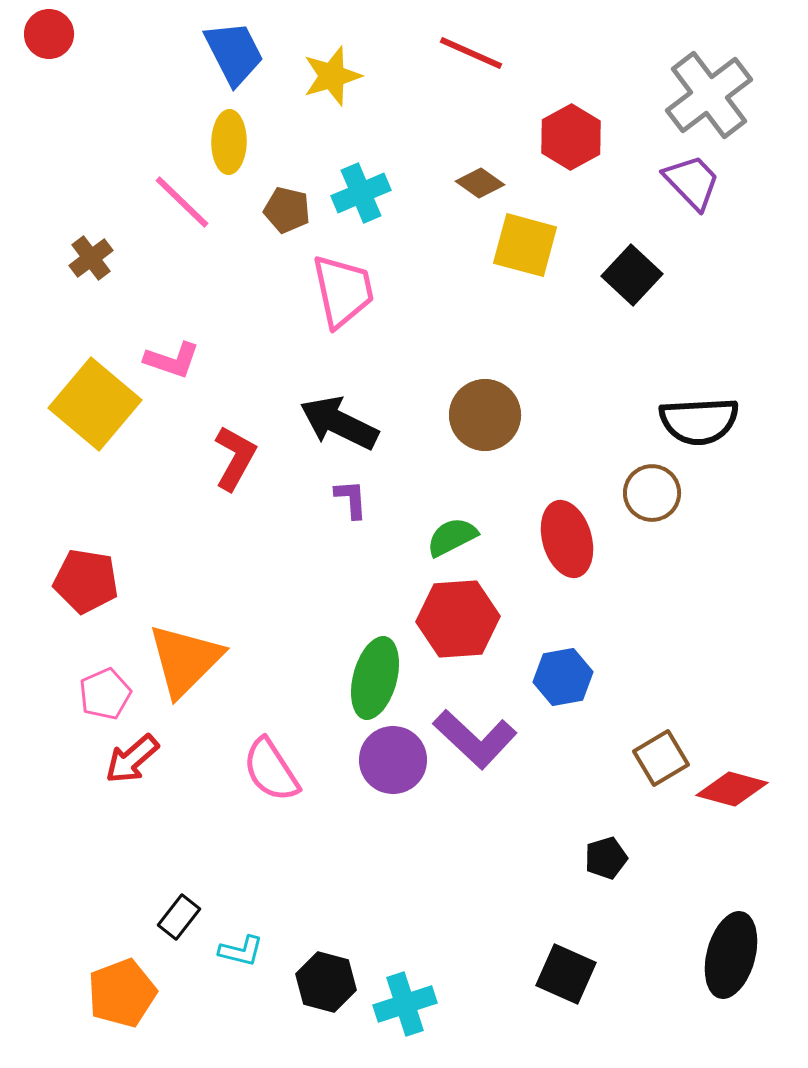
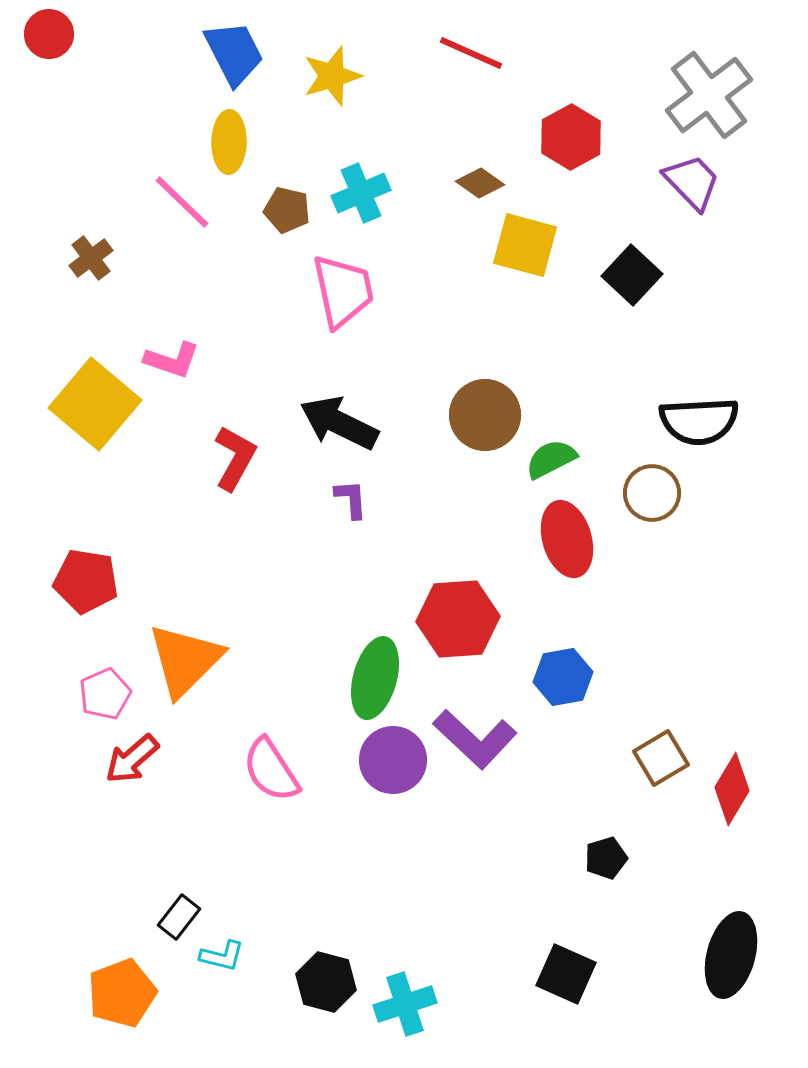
green semicircle at (452, 537): moved 99 px right, 78 px up
red diamond at (732, 789): rotated 74 degrees counterclockwise
cyan L-shape at (241, 951): moved 19 px left, 5 px down
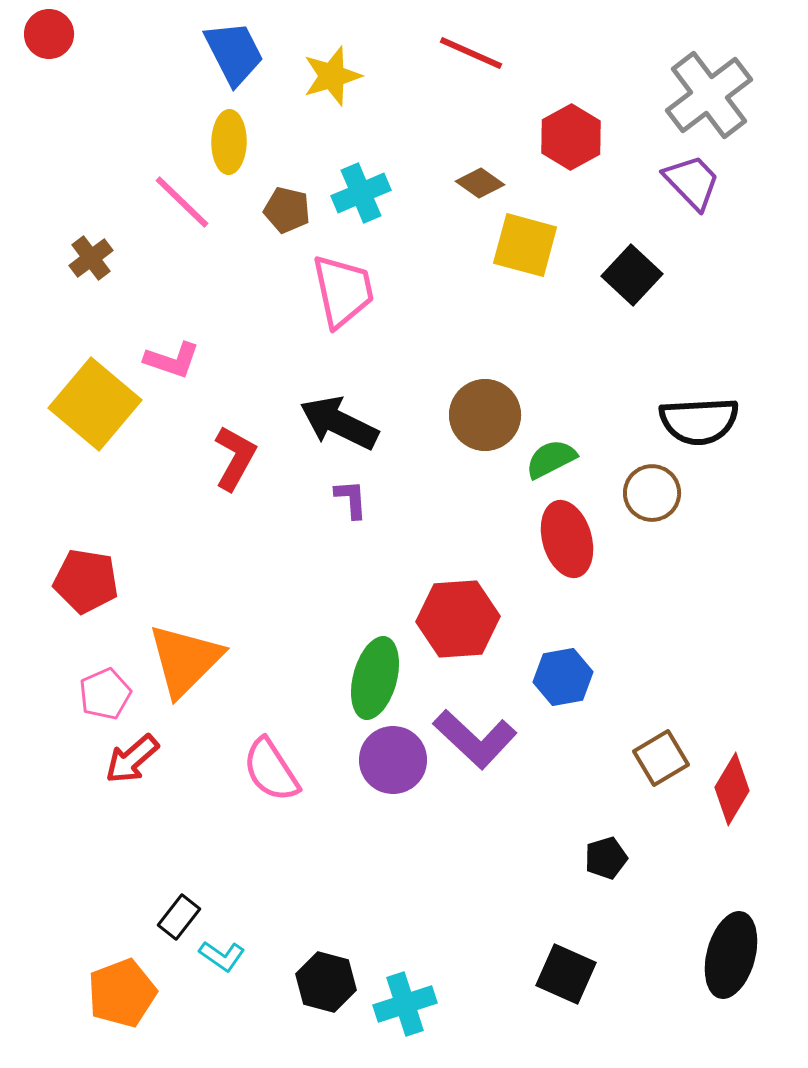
cyan L-shape at (222, 956): rotated 21 degrees clockwise
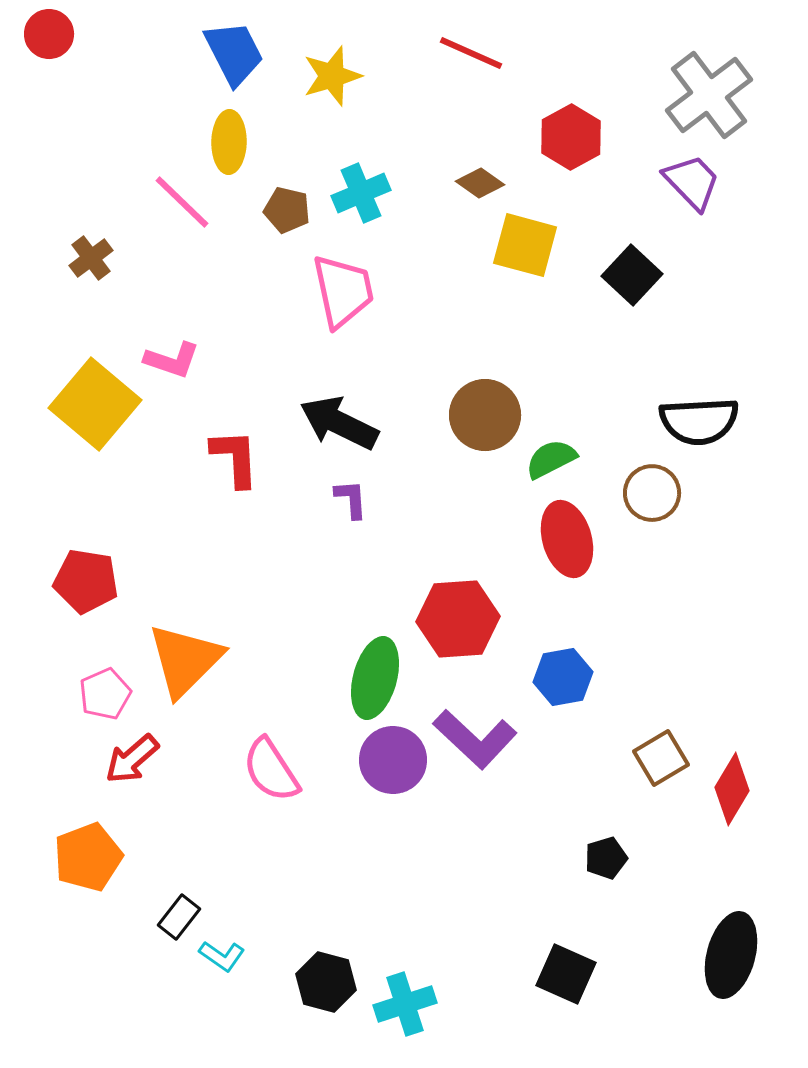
red L-shape at (235, 458): rotated 32 degrees counterclockwise
orange pentagon at (122, 993): moved 34 px left, 136 px up
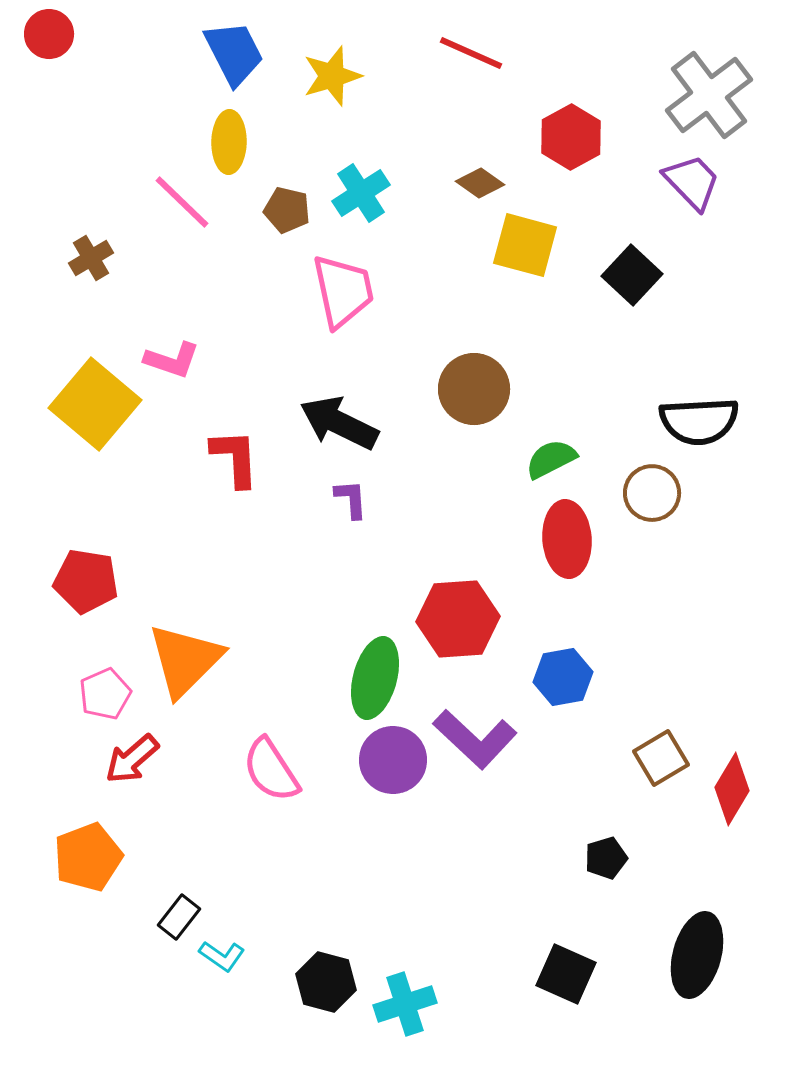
cyan cross at (361, 193): rotated 10 degrees counterclockwise
brown cross at (91, 258): rotated 6 degrees clockwise
brown circle at (485, 415): moved 11 px left, 26 px up
red ellipse at (567, 539): rotated 12 degrees clockwise
black ellipse at (731, 955): moved 34 px left
